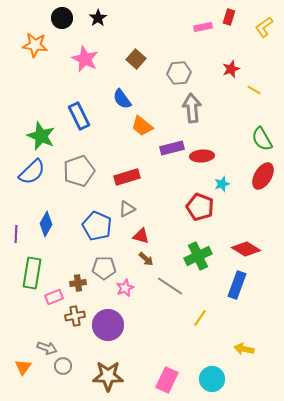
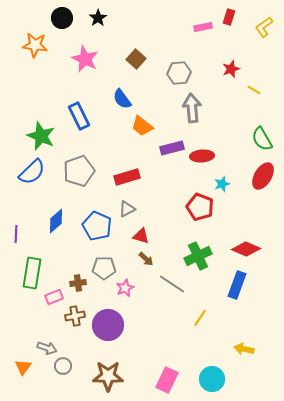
blue diamond at (46, 224): moved 10 px right, 3 px up; rotated 20 degrees clockwise
red diamond at (246, 249): rotated 8 degrees counterclockwise
gray line at (170, 286): moved 2 px right, 2 px up
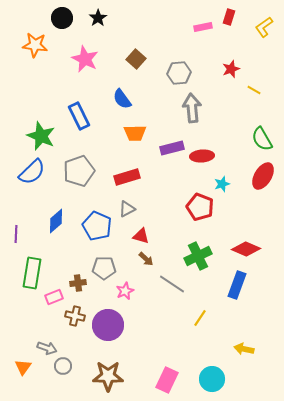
orange trapezoid at (142, 126): moved 7 px left, 7 px down; rotated 40 degrees counterclockwise
pink star at (125, 288): moved 3 px down
brown cross at (75, 316): rotated 24 degrees clockwise
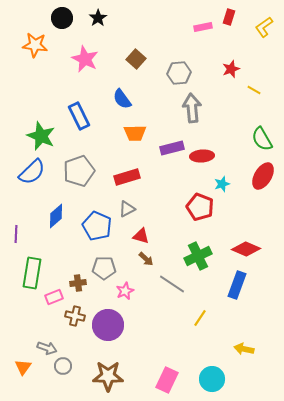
blue diamond at (56, 221): moved 5 px up
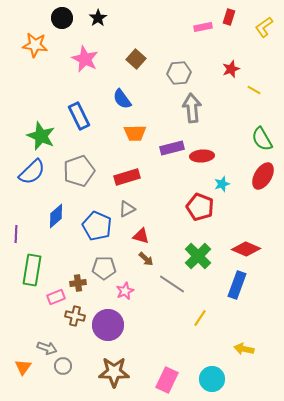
green cross at (198, 256): rotated 20 degrees counterclockwise
green rectangle at (32, 273): moved 3 px up
pink rectangle at (54, 297): moved 2 px right
brown star at (108, 376): moved 6 px right, 4 px up
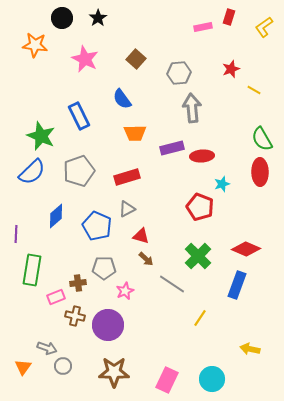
red ellipse at (263, 176): moved 3 px left, 4 px up; rotated 32 degrees counterclockwise
yellow arrow at (244, 349): moved 6 px right
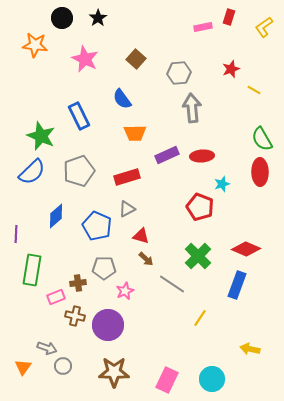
purple rectangle at (172, 148): moved 5 px left, 7 px down; rotated 10 degrees counterclockwise
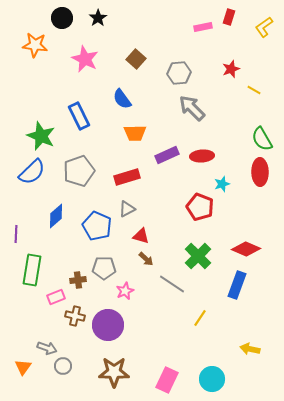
gray arrow at (192, 108): rotated 40 degrees counterclockwise
brown cross at (78, 283): moved 3 px up
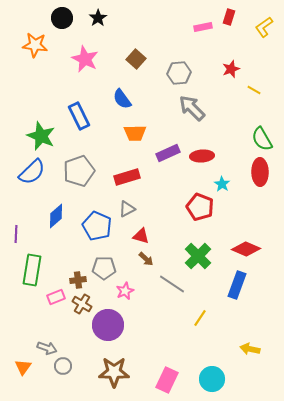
purple rectangle at (167, 155): moved 1 px right, 2 px up
cyan star at (222, 184): rotated 21 degrees counterclockwise
brown cross at (75, 316): moved 7 px right, 12 px up; rotated 18 degrees clockwise
